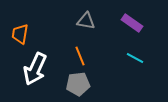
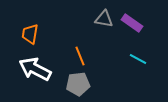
gray triangle: moved 18 px right, 2 px up
orange trapezoid: moved 10 px right
cyan line: moved 3 px right, 1 px down
white arrow: rotated 92 degrees clockwise
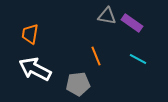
gray triangle: moved 3 px right, 3 px up
orange line: moved 16 px right
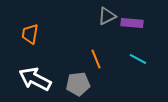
gray triangle: rotated 36 degrees counterclockwise
purple rectangle: rotated 30 degrees counterclockwise
orange line: moved 3 px down
white arrow: moved 10 px down
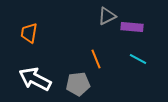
purple rectangle: moved 4 px down
orange trapezoid: moved 1 px left, 1 px up
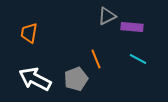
gray pentagon: moved 2 px left, 5 px up; rotated 15 degrees counterclockwise
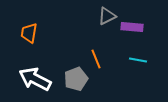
cyan line: moved 1 px down; rotated 18 degrees counterclockwise
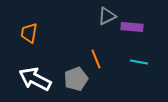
cyan line: moved 1 px right, 2 px down
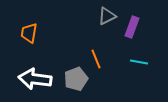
purple rectangle: rotated 75 degrees counterclockwise
white arrow: rotated 20 degrees counterclockwise
